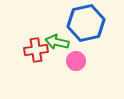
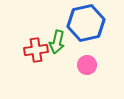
green arrow: rotated 90 degrees counterclockwise
pink circle: moved 11 px right, 4 px down
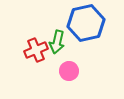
red cross: rotated 15 degrees counterclockwise
pink circle: moved 18 px left, 6 px down
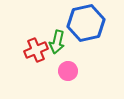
pink circle: moved 1 px left
